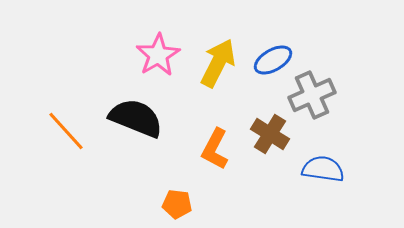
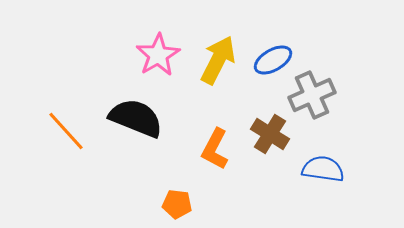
yellow arrow: moved 3 px up
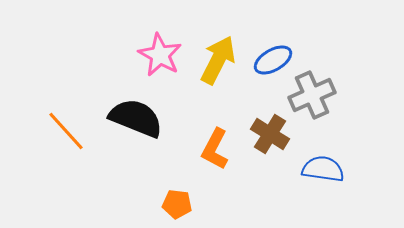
pink star: moved 2 px right; rotated 12 degrees counterclockwise
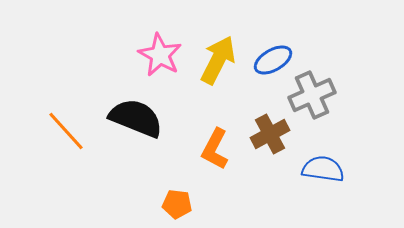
brown cross: rotated 30 degrees clockwise
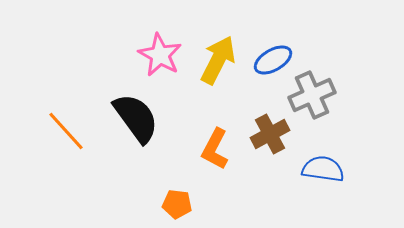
black semicircle: rotated 32 degrees clockwise
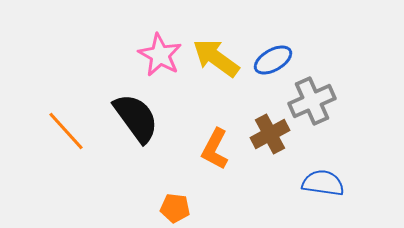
yellow arrow: moved 2 px left, 2 px up; rotated 81 degrees counterclockwise
gray cross: moved 6 px down
blue semicircle: moved 14 px down
orange pentagon: moved 2 px left, 4 px down
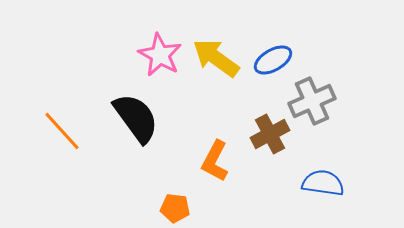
orange line: moved 4 px left
orange L-shape: moved 12 px down
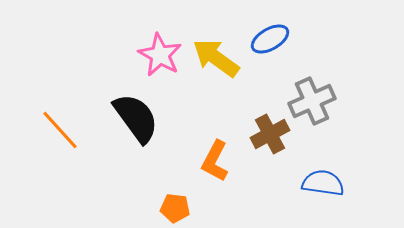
blue ellipse: moved 3 px left, 21 px up
orange line: moved 2 px left, 1 px up
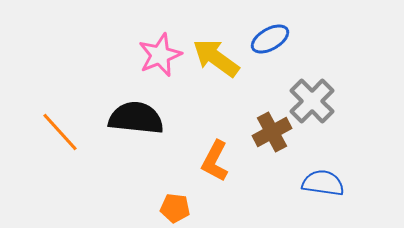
pink star: rotated 21 degrees clockwise
gray cross: rotated 21 degrees counterclockwise
black semicircle: rotated 48 degrees counterclockwise
orange line: moved 2 px down
brown cross: moved 2 px right, 2 px up
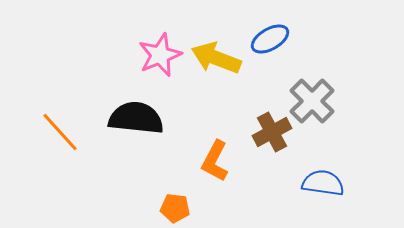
yellow arrow: rotated 15 degrees counterclockwise
